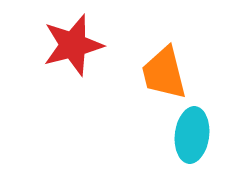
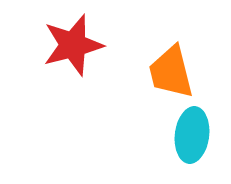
orange trapezoid: moved 7 px right, 1 px up
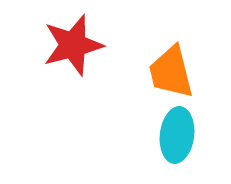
cyan ellipse: moved 15 px left
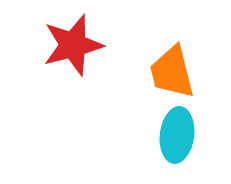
orange trapezoid: moved 1 px right
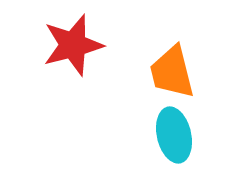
cyan ellipse: moved 3 px left; rotated 20 degrees counterclockwise
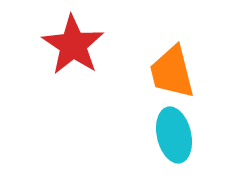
red star: rotated 24 degrees counterclockwise
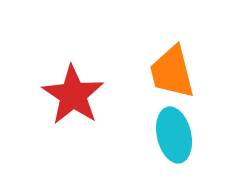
red star: moved 50 px down
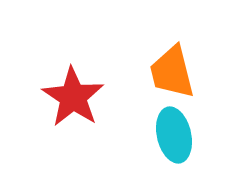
red star: moved 2 px down
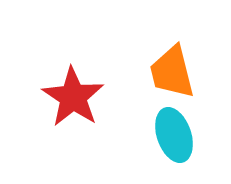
cyan ellipse: rotated 6 degrees counterclockwise
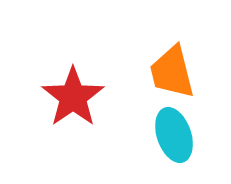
red star: rotated 4 degrees clockwise
